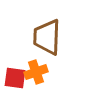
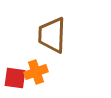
brown trapezoid: moved 5 px right, 2 px up
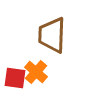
orange cross: rotated 30 degrees counterclockwise
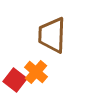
red square: moved 2 px down; rotated 30 degrees clockwise
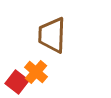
red square: moved 2 px right, 2 px down
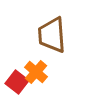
brown trapezoid: rotated 6 degrees counterclockwise
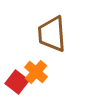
brown trapezoid: moved 1 px up
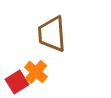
red square: rotated 20 degrees clockwise
